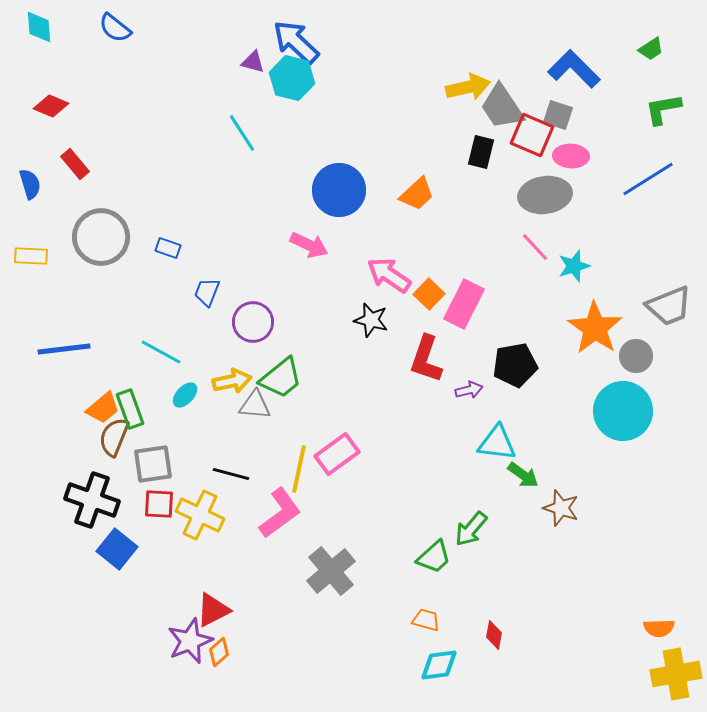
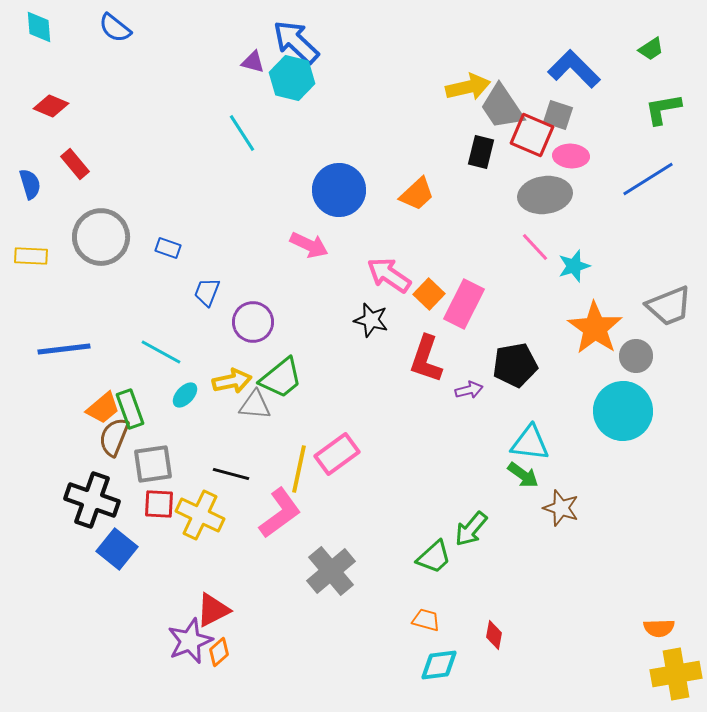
cyan triangle at (497, 443): moved 33 px right
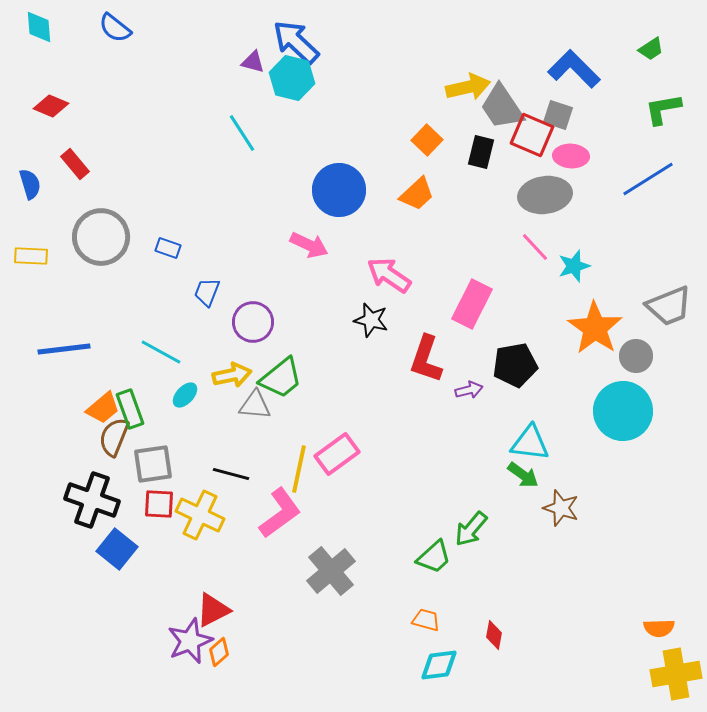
orange square at (429, 294): moved 2 px left, 154 px up
pink rectangle at (464, 304): moved 8 px right
yellow arrow at (232, 381): moved 6 px up
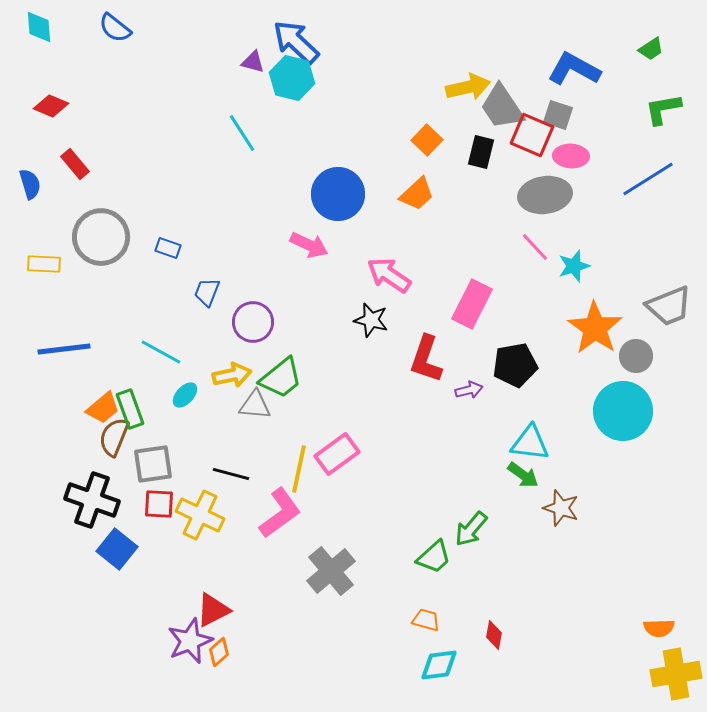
blue L-shape at (574, 69): rotated 16 degrees counterclockwise
blue circle at (339, 190): moved 1 px left, 4 px down
yellow rectangle at (31, 256): moved 13 px right, 8 px down
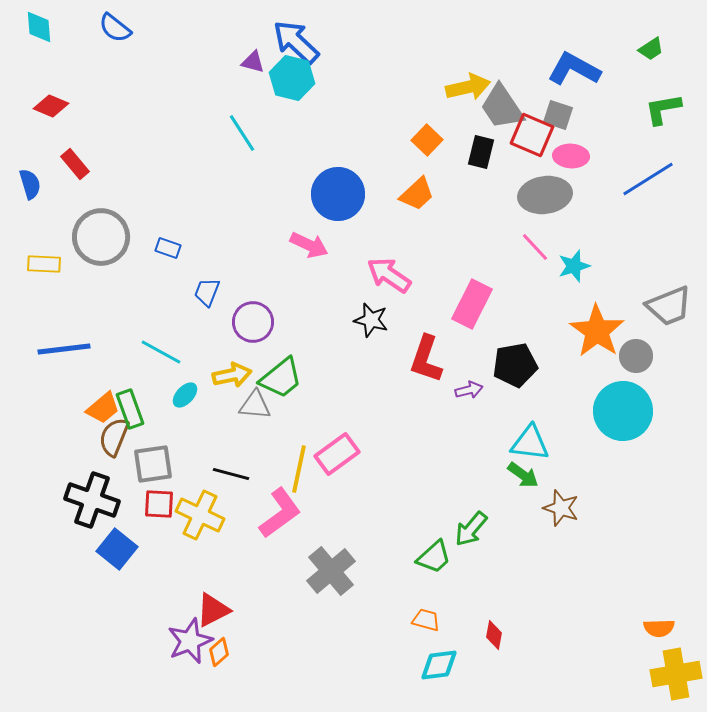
orange star at (595, 328): moved 2 px right, 3 px down
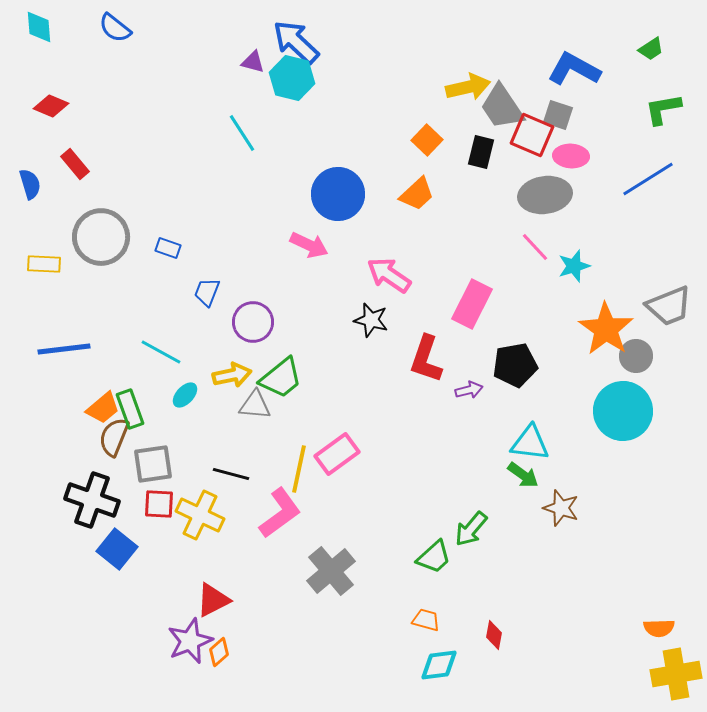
orange star at (597, 331): moved 9 px right, 2 px up
red triangle at (213, 610): moved 10 px up
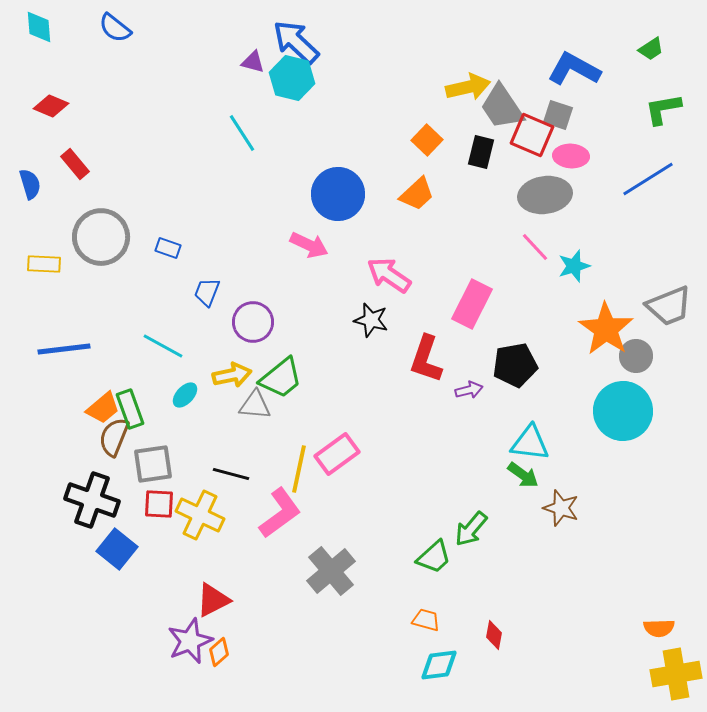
cyan line at (161, 352): moved 2 px right, 6 px up
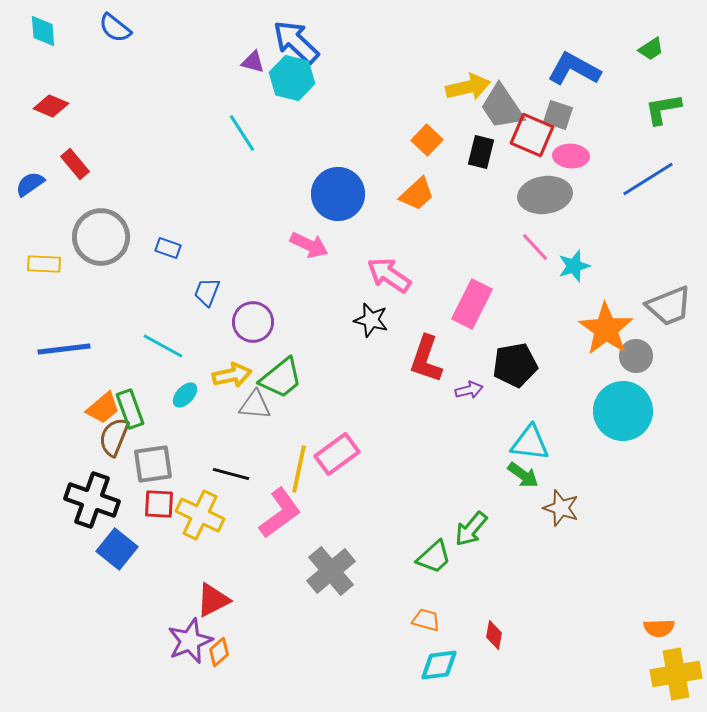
cyan diamond at (39, 27): moved 4 px right, 4 px down
blue semicircle at (30, 184): rotated 108 degrees counterclockwise
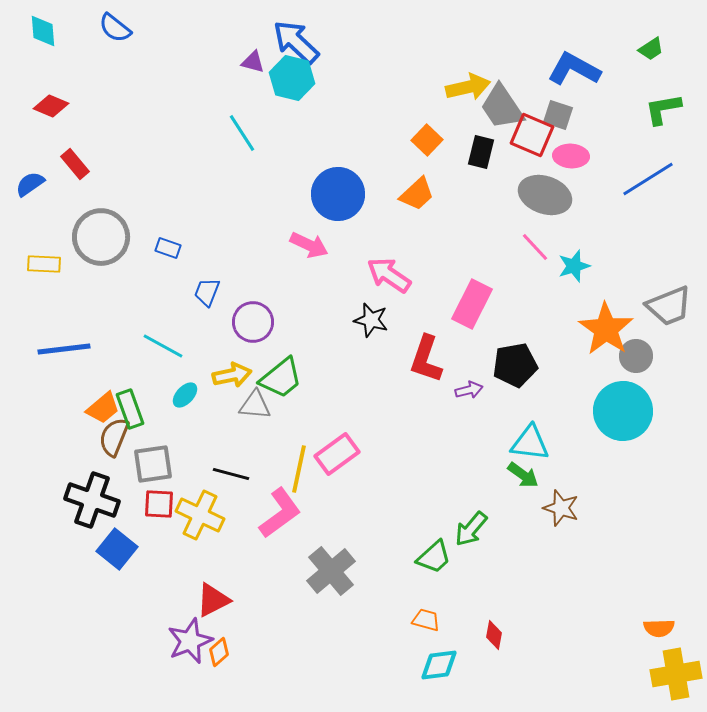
gray ellipse at (545, 195): rotated 27 degrees clockwise
